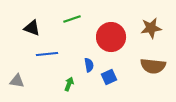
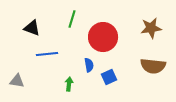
green line: rotated 54 degrees counterclockwise
red circle: moved 8 px left
green arrow: rotated 16 degrees counterclockwise
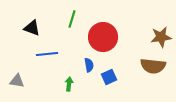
brown star: moved 10 px right, 9 px down
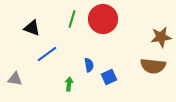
red circle: moved 18 px up
blue line: rotated 30 degrees counterclockwise
gray triangle: moved 2 px left, 2 px up
